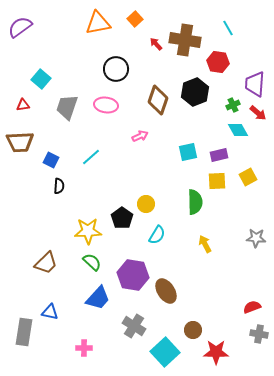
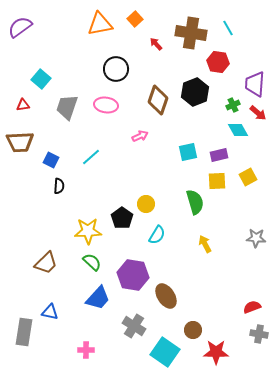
orange triangle at (98, 23): moved 2 px right, 1 px down
brown cross at (185, 40): moved 6 px right, 7 px up
green semicircle at (195, 202): rotated 15 degrees counterclockwise
brown ellipse at (166, 291): moved 5 px down
pink cross at (84, 348): moved 2 px right, 2 px down
cyan square at (165, 352): rotated 12 degrees counterclockwise
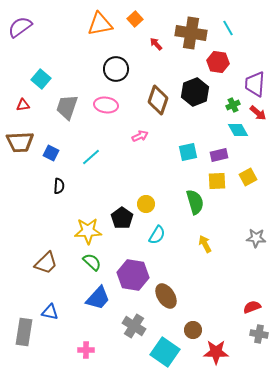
blue square at (51, 160): moved 7 px up
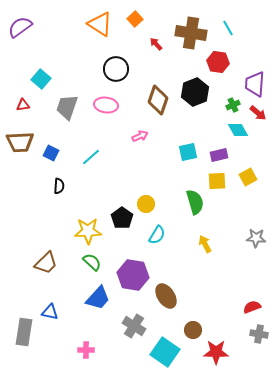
orange triangle at (100, 24): rotated 44 degrees clockwise
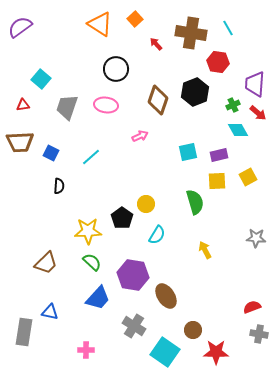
yellow arrow at (205, 244): moved 6 px down
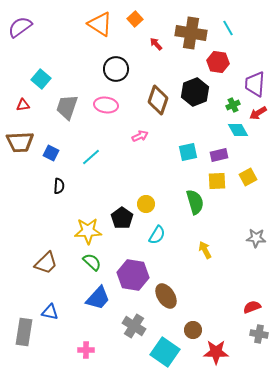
red arrow at (258, 113): rotated 108 degrees clockwise
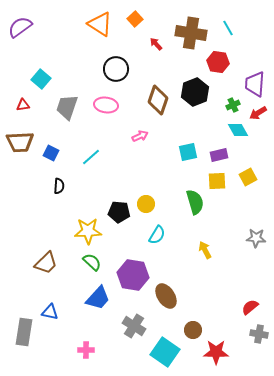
black pentagon at (122, 218): moved 3 px left, 6 px up; rotated 30 degrees counterclockwise
red semicircle at (252, 307): moved 2 px left; rotated 18 degrees counterclockwise
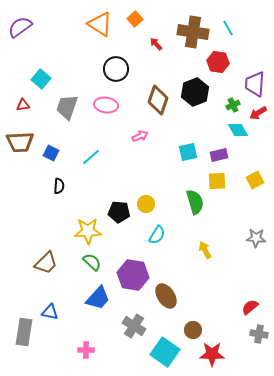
brown cross at (191, 33): moved 2 px right, 1 px up
yellow square at (248, 177): moved 7 px right, 3 px down
red star at (216, 352): moved 4 px left, 2 px down
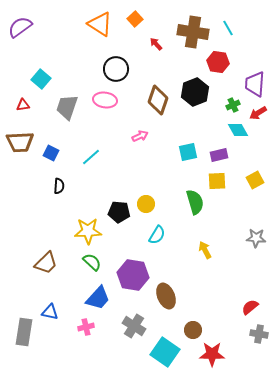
pink ellipse at (106, 105): moved 1 px left, 5 px up
brown ellipse at (166, 296): rotated 10 degrees clockwise
pink cross at (86, 350): moved 23 px up; rotated 14 degrees counterclockwise
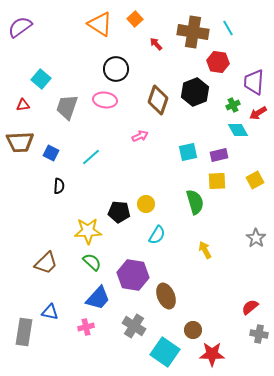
purple trapezoid at (255, 84): moved 1 px left, 2 px up
gray star at (256, 238): rotated 30 degrees clockwise
